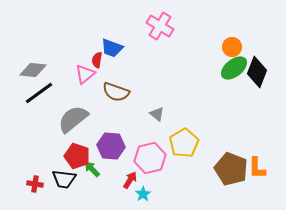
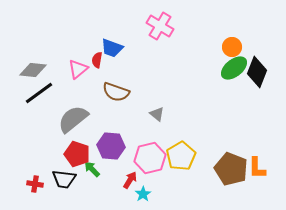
pink triangle: moved 7 px left, 5 px up
yellow pentagon: moved 3 px left, 13 px down
red pentagon: moved 2 px up
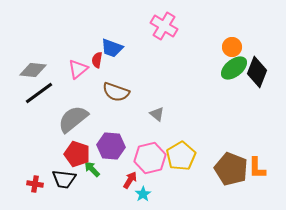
pink cross: moved 4 px right
